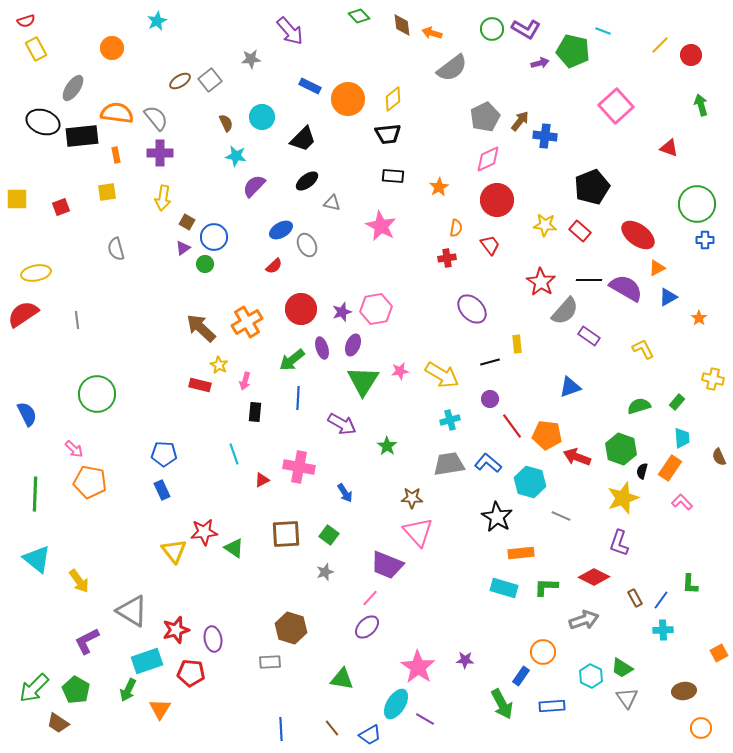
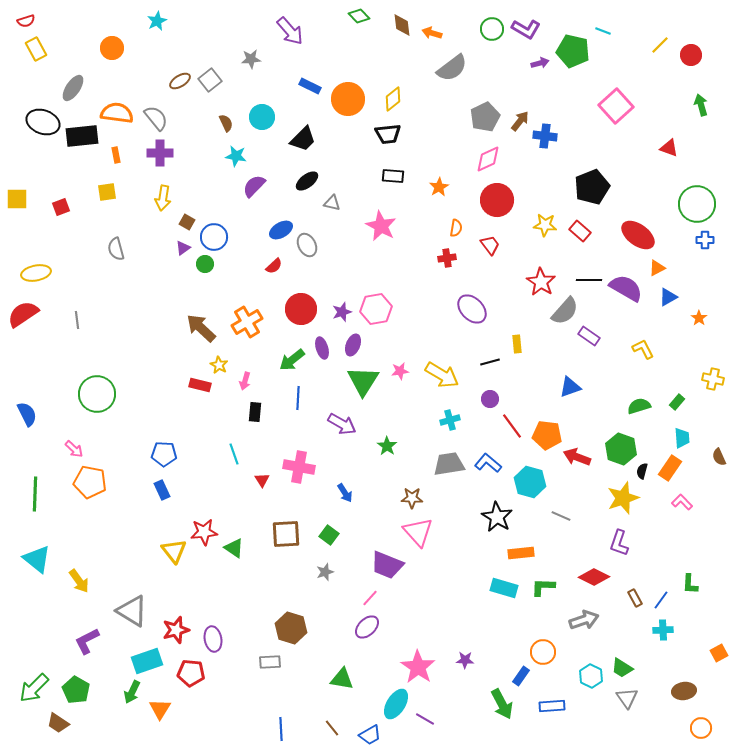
red triangle at (262, 480): rotated 35 degrees counterclockwise
green L-shape at (546, 587): moved 3 px left
green arrow at (128, 690): moved 4 px right, 2 px down
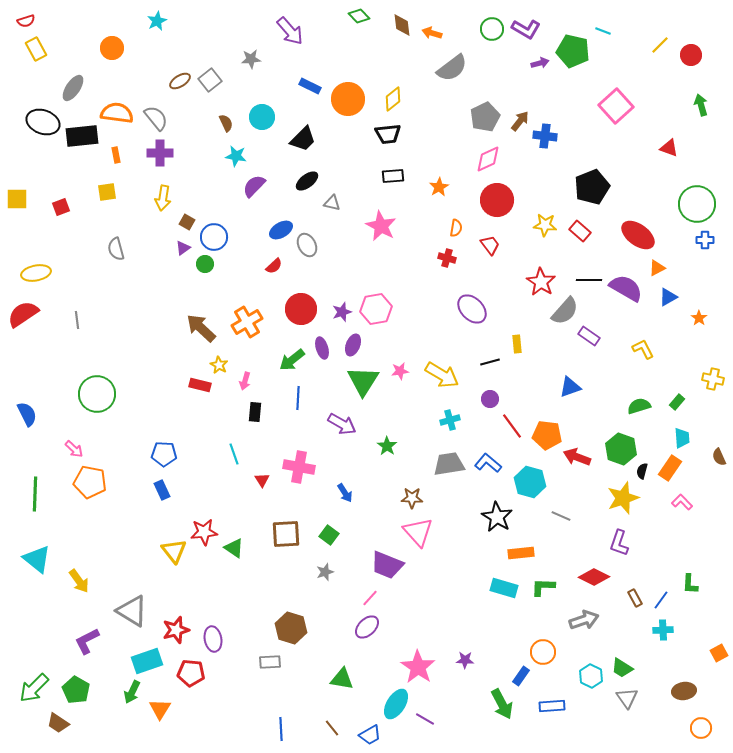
black rectangle at (393, 176): rotated 10 degrees counterclockwise
red cross at (447, 258): rotated 24 degrees clockwise
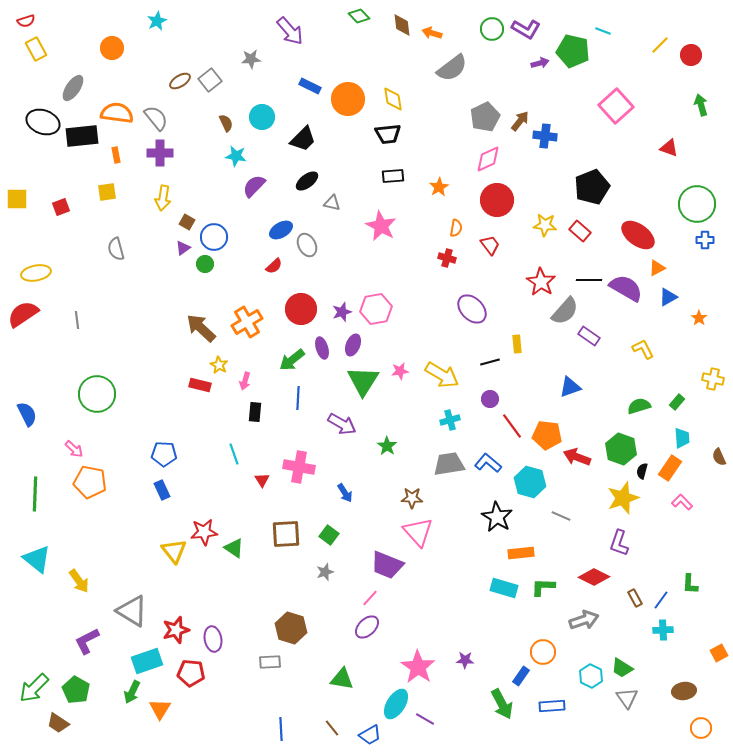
yellow diamond at (393, 99): rotated 60 degrees counterclockwise
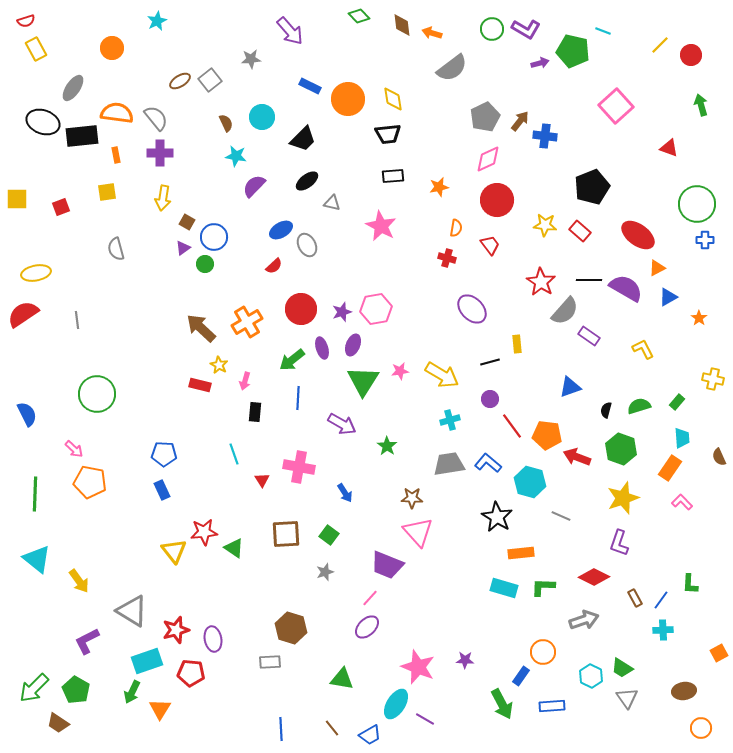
orange star at (439, 187): rotated 18 degrees clockwise
black semicircle at (642, 471): moved 36 px left, 61 px up
pink star at (418, 667): rotated 12 degrees counterclockwise
